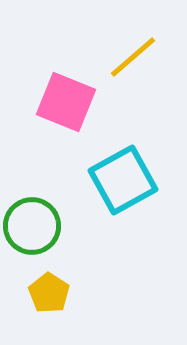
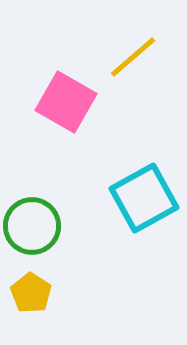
pink square: rotated 8 degrees clockwise
cyan square: moved 21 px right, 18 px down
yellow pentagon: moved 18 px left
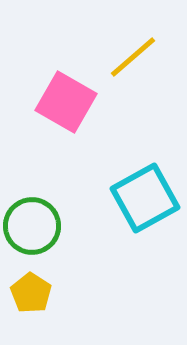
cyan square: moved 1 px right
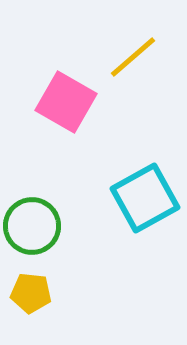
yellow pentagon: rotated 27 degrees counterclockwise
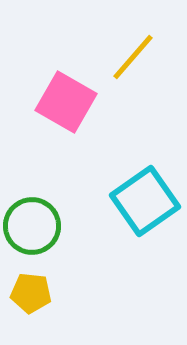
yellow line: rotated 8 degrees counterclockwise
cyan square: moved 3 px down; rotated 6 degrees counterclockwise
